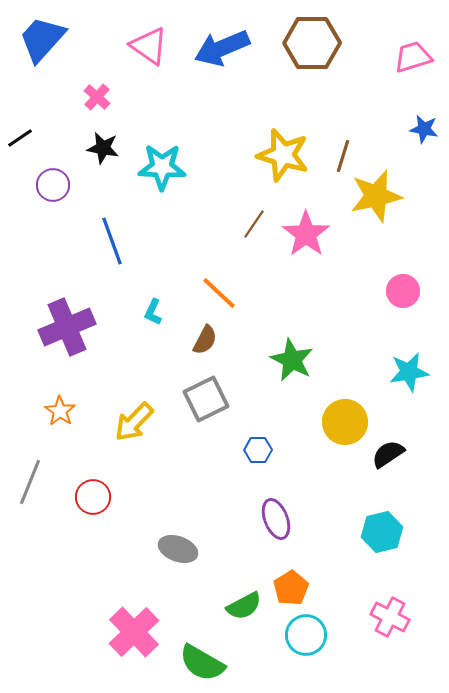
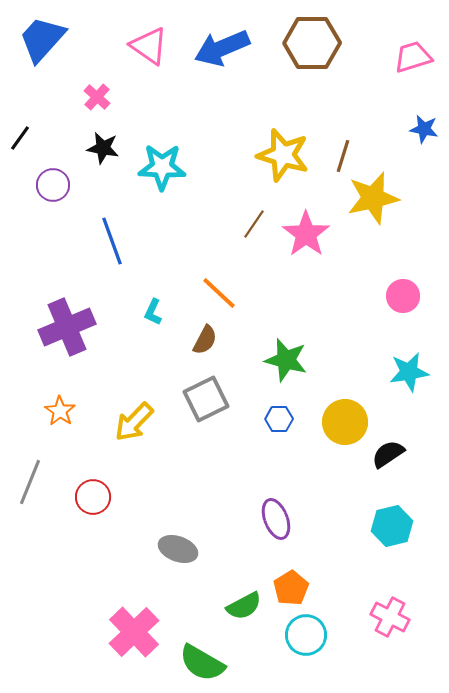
black line at (20, 138): rotated 20 degrees counterclockwise
yellow star at (376, 196): moved 3 px left, 2 px down
pink circle at (403, 291): moved 5 px down
green star at (292, 360): moved 6 px left; rotated 12 degrees counterclockwise
blue hexagon at (258, 450): moved 21 px right, 31 px up
cyan hexagon at (382, 532): moved 10 px right, 6 px up
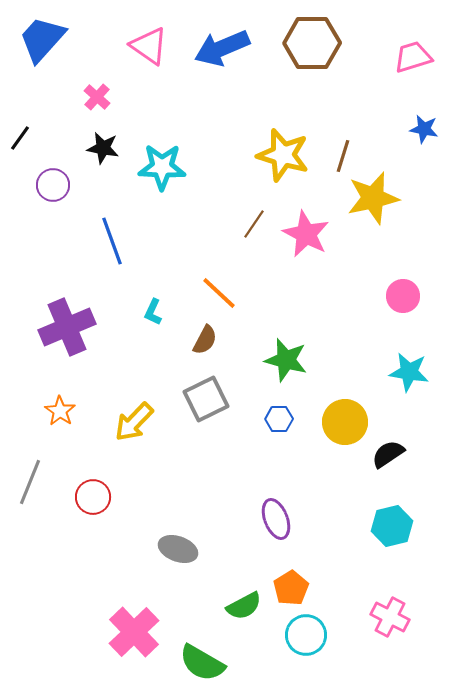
pink star at (306, 234): rotated 9 degrees counterclockwise
cyan star at (409, 372): rotated 18 degrees clockwise
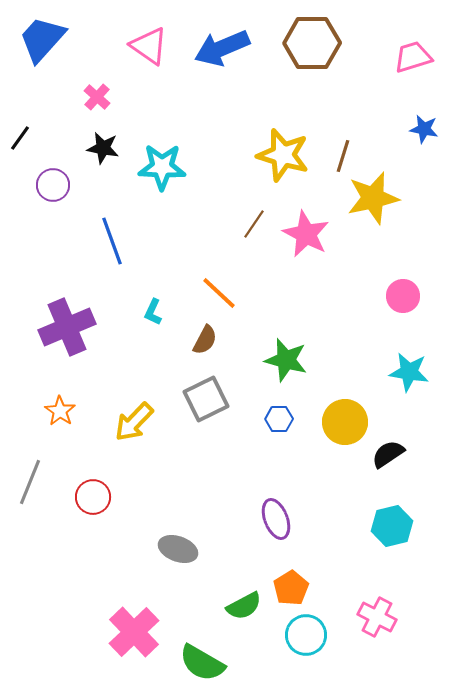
pink cross at (390, 617): moved 13 px left
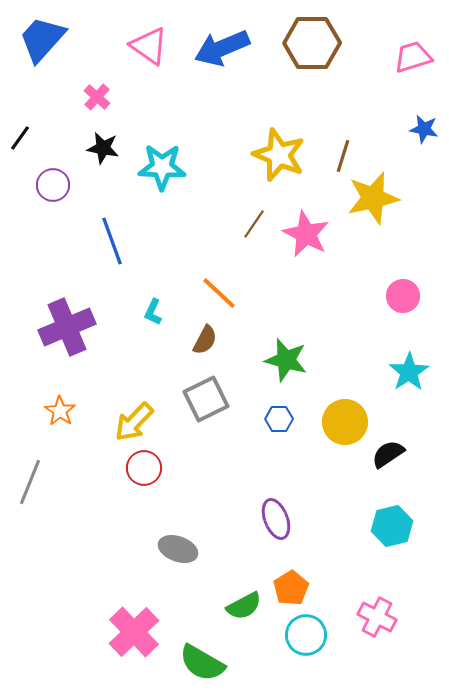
yellow star at (283, 155): moved 4 px left; rotated 6 degrees clockwise
cyan star at (409, 372): rotated 30 degrees clockwise
red circle at (93, 497): moved 51 px right, 29 px up
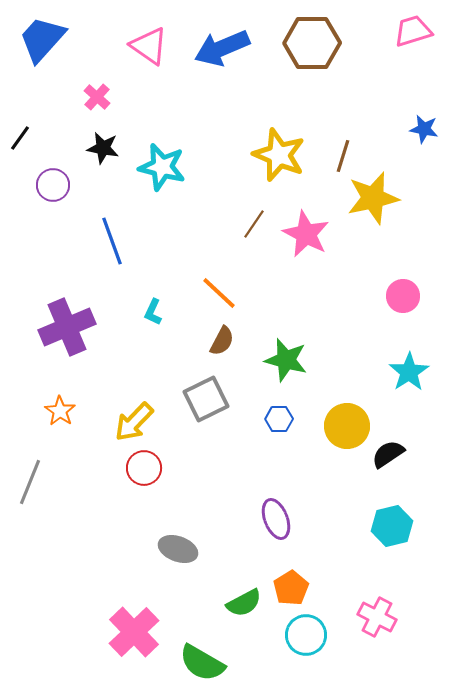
pink trapezoid at (413, 57): moved 26 px up
cyan star at (162, 167): rotated 12 degrees clockwise
brown semicircle at (205, 340): moved 17 px right, 1 px down
yellow circle at (345, 422): moved 2 px right, 4 px down
green semicircle at (244, 606): moved 3 px up
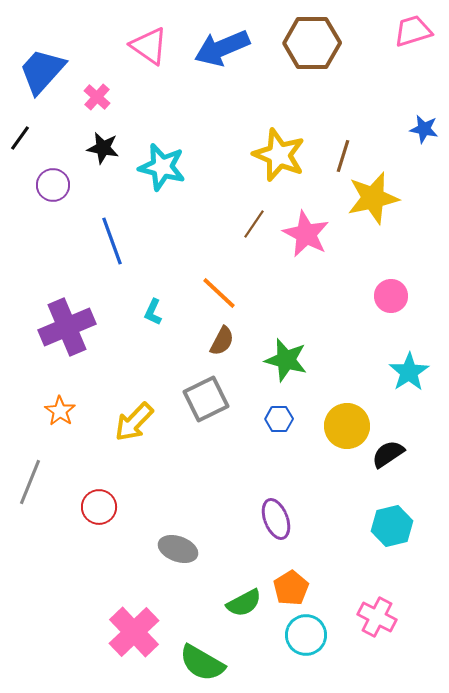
blue trapezoid at (42, 39): moved 32 px down
pink circle at (403, 296): moved 12 px left
red circle at (144, 468): moved 45 px left, 39 px down
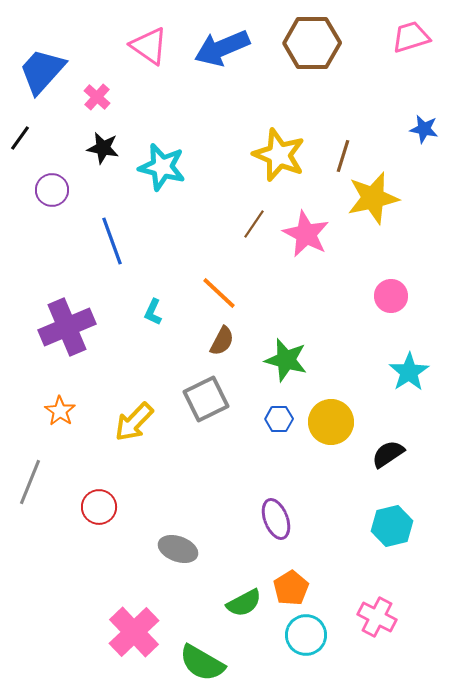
pink trapezoid at (413, 31): moved 2 px left, 6 px down
purple circle at (53, 185): moved 1 px left, 5 px down
yellow circle at (347, 426): moved 16 px left, 4 px up
